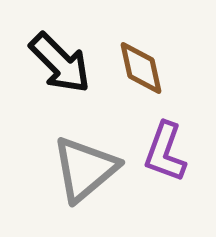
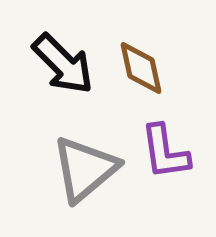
black arrow: moved 3 px right, 1 px down
purple L-shape: rotated 28 degrees counterclockwise
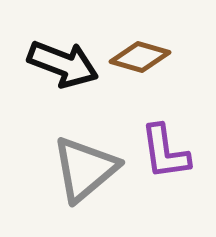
black arrow: rotated 24 degrees counterclockwise
brown diamond: moved 1 px left, 11 px up; rotated 62 degrees counterclockwise
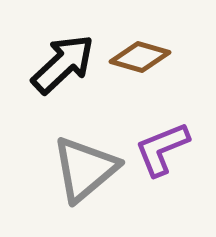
black arrow: rotated 64 degrees counterclockwise
purple L-shape: moved 3 px left, 3 px up; rotated 76 degrees clockwise
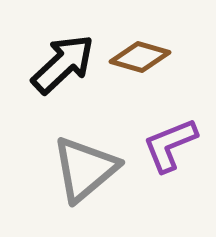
purple L-shape: moved 8 px right, 4 px up
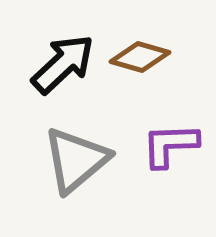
purple L-shape: rotated 20 degrees clockwise
gray triangle: moved 9 px left, 9 px up
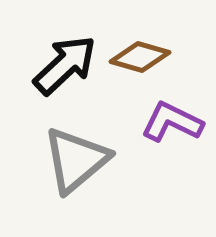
black arrow: moved 2 px right, 1 px down
purple L-shape: moved 2 px right, 23 px up; rotated 28 degrees clockwise
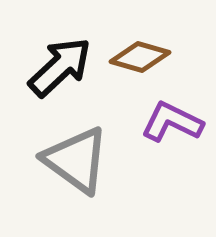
black arrow: moved 5 px left, 2 px down
gray triangle: rotated 44 degrees counterclockwise
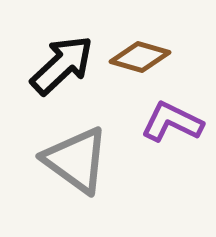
black arrow: moved 2 px right, 2 px up
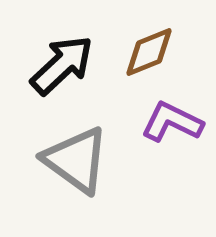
brown diamond: moved 9 px right, 5 px up; rotated 38 degrees counterclockwise
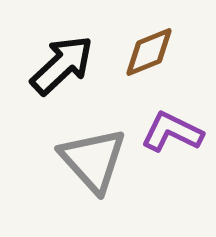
purple L-shape: moved 10 px down
gray triangle: moved 17 px right; rotated 12 degrees clockwise
